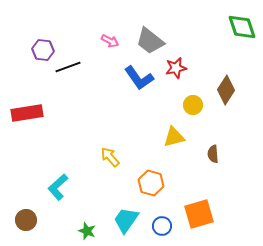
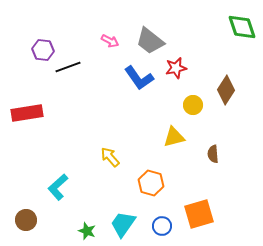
cyan trapezoid: moved 3 px left, 4 px down
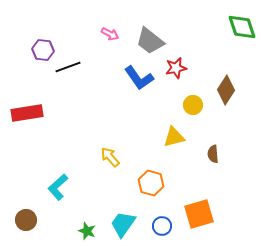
pink arrow: moved 7 px up
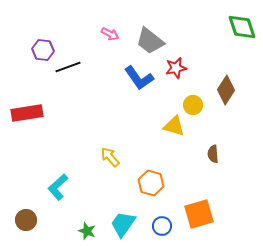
yellow triangle: moved 11 px up; rotated 30 degrees clockwise
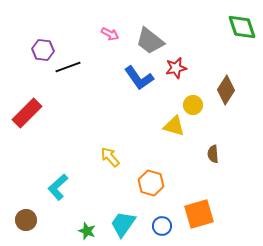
red rectangle: rotated 36 degrees counterclockwise
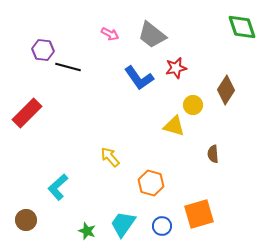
gray trapezoid: moved 2 px right, 6 px up
black line: rotated 35 degrees clockwise
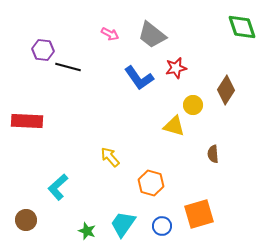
red rectangle: moved 8 px down; rotated 48 degrees clockwise
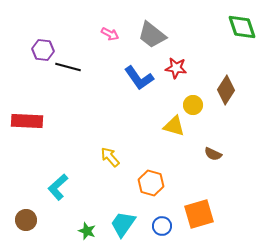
red star: rotated 20 degrees clockwise
brown semicircle: rotated 60 degrees counterclockwise
